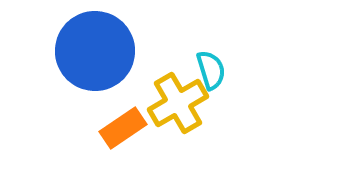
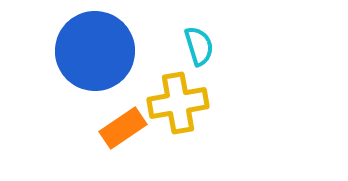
cyan semicircle: moved 12 px left, 24 px up
yellow cross: rotated 20 degrees clockwise
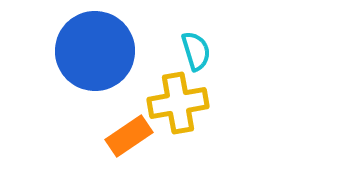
cyan semicircle: moved 3 px left, 5 px down
orange rectangle: moved 6 px right, 8 px down
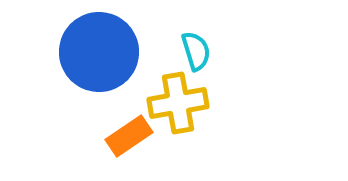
blue circle: moved 4 px right, 1 px down
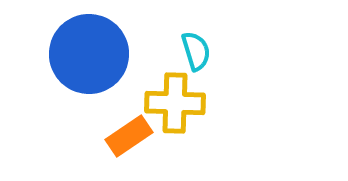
blue circle: moved 10 px left, 2 px down
yellow cross: moved 3 px left; rotated 12 degrees clockwise
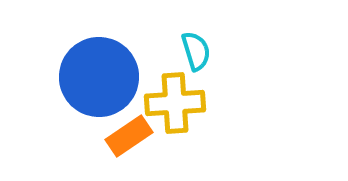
blue circle: moved 10 px right, 23 px down
yellow cross: rotated 6 degrees counterclockwise
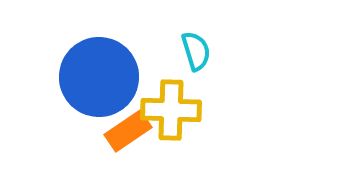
yellow cross: moved 4 px left, 7 px down; rotated 6 degrees clockwise
orange rectangle: moved 1 px left, 5 px up
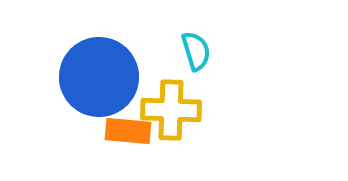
orange rectangle: rotated 39 degrees clockwise
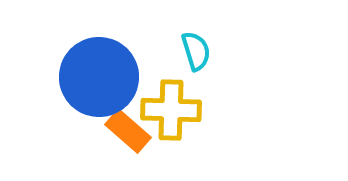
orange rectangle: rotated 36 degrees clockwise
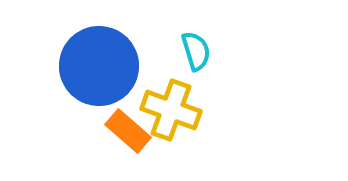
blue circle: moved 11 px up
yellow cross: rotated 18 degrees clockwise
